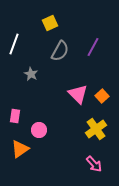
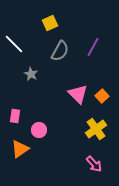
white line: rotated 65 degrees counterclockwise
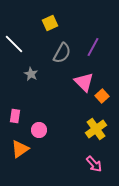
gray semicircle: moved 2 px right, 2 px down
pink triangle: moved 6 px right, 12 px up
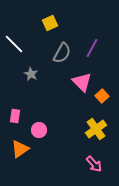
purple line: moved 1 px left, 1 px down
pink triangle: moved 2 px left
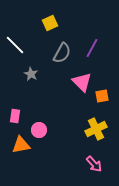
white line: moved 1 px right, 1 px down
orange square: rotated 32 degrees clockwise
yellow cross: rotated 10 degrees clockwise
orange triangle: moved 1 px right, 4 px up; rotated 24 degrees clockwise
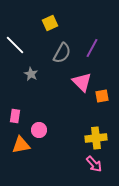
yellow cross: moved 9 px down; rotated 20 degrees clockwise
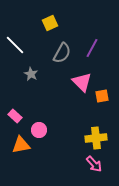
pink rectangle: rotated 56 degrees counterclockwise
